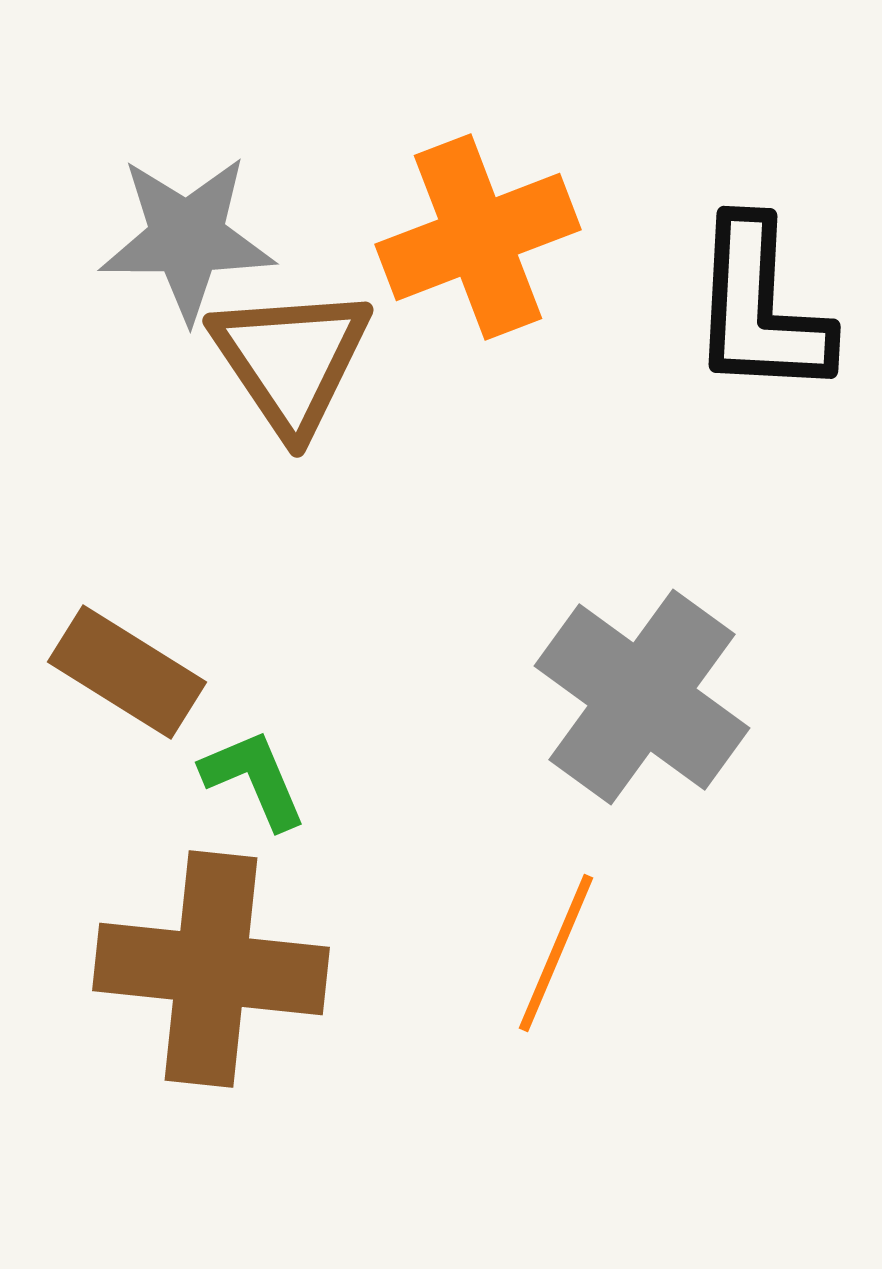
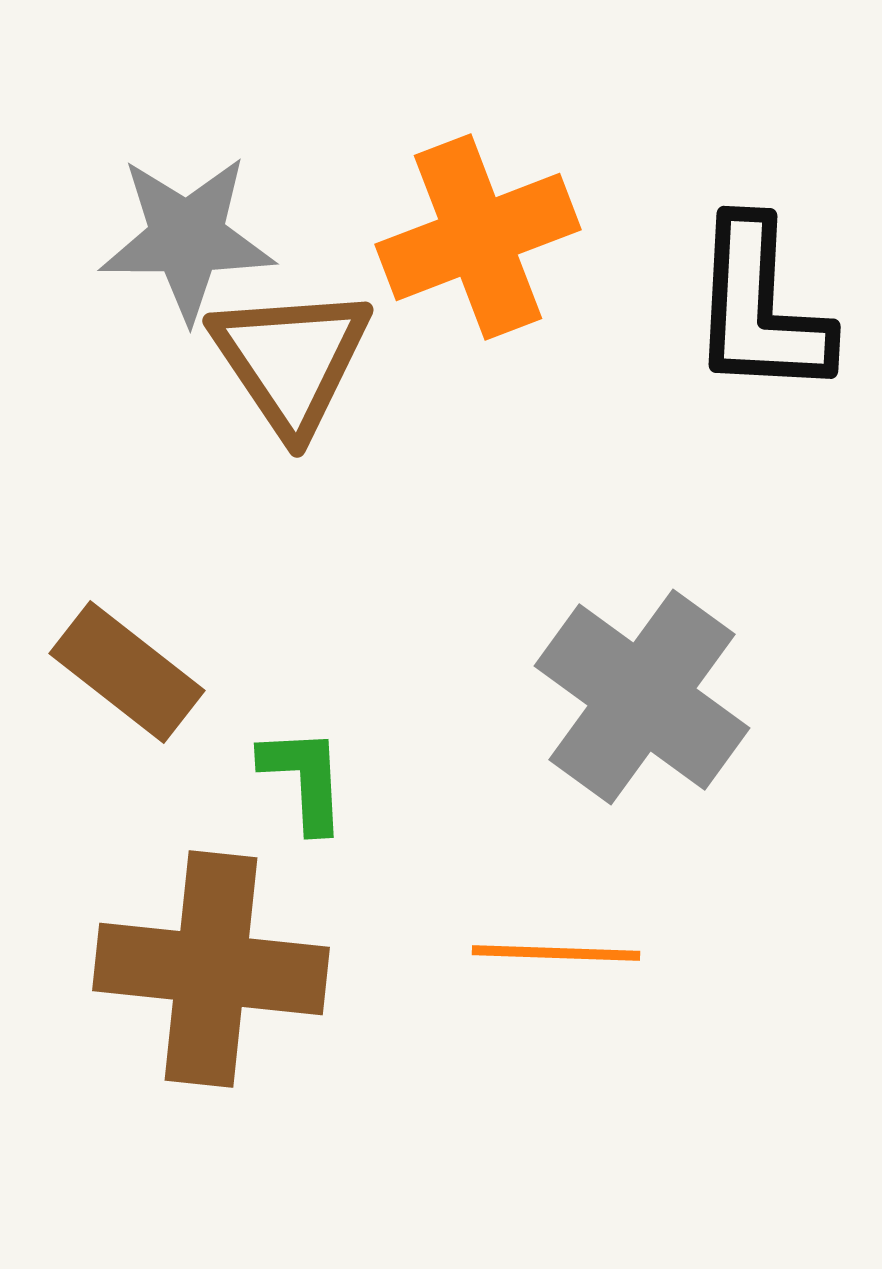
brown rectangle: rotated 6 degrees clockwise
green L-shape: moved 50 px right; rotated 20 degrees clockwise
orange line: rotated 69 degrees clockwise
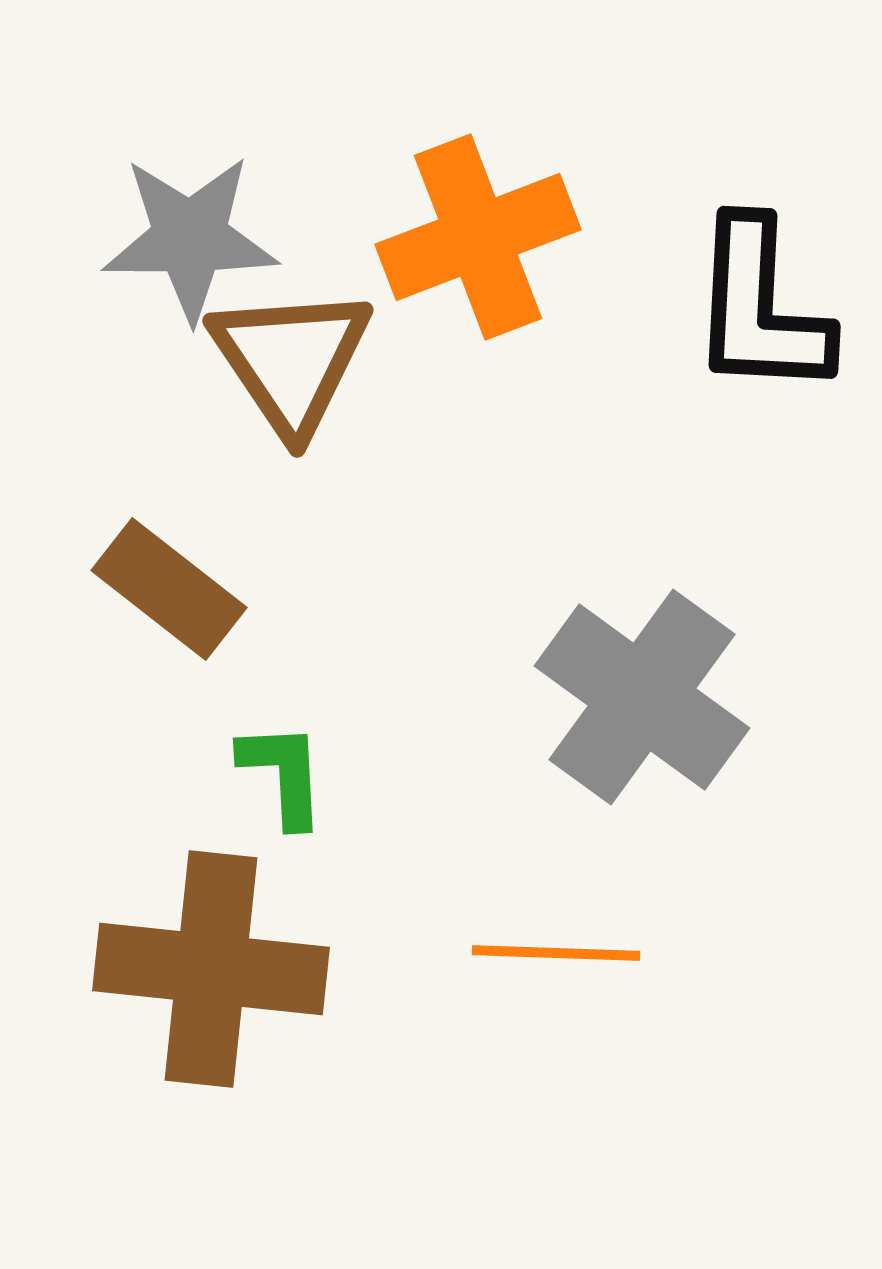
gray star: moved 3 px right
brown rectangle: moved 42 px right, 83 px up
green L-shape: moved 21 px left, 5 px up
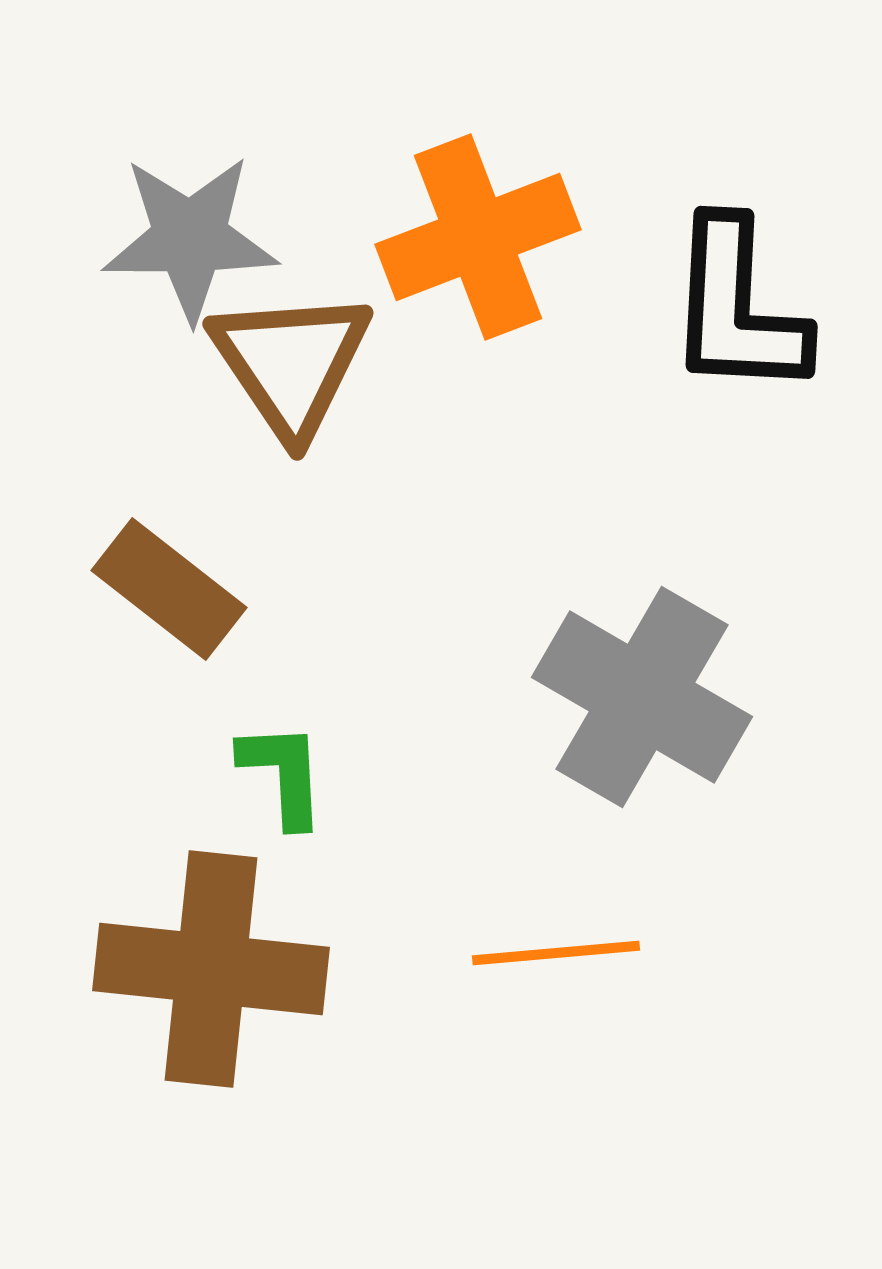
black L-shape: moved 23 px left
brown triangle: moved 3 px down
gray cross: rotated 6 degrees counterclockwise
orange line: rotated 7 degrees counterclockwise
